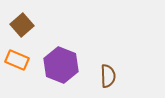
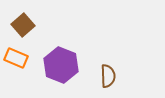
brown square: moved 1 px right
orange rectangle: moved 1 px left, 2 px up
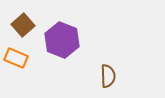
purple hexagon: moved 1 px right, 25 px up
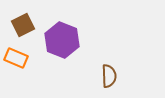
brown square: rotated 15 degrees clockwise
brown semicircle: moved 1 px right
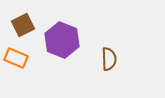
brown semicircle: moved 17 px up
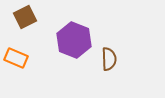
brown square: moved 2 px right, 8 px up
purple hexagon: moved 12 px right
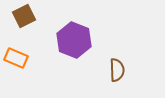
brown square: moved 1 px left, 1 px up
brown semicircle: moved 8 px right, 11 px down
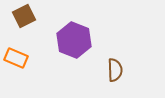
brown semicircle: moved 2 px left
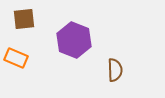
brown square: moved 3 px down; rotated 20 degrees clockwise
